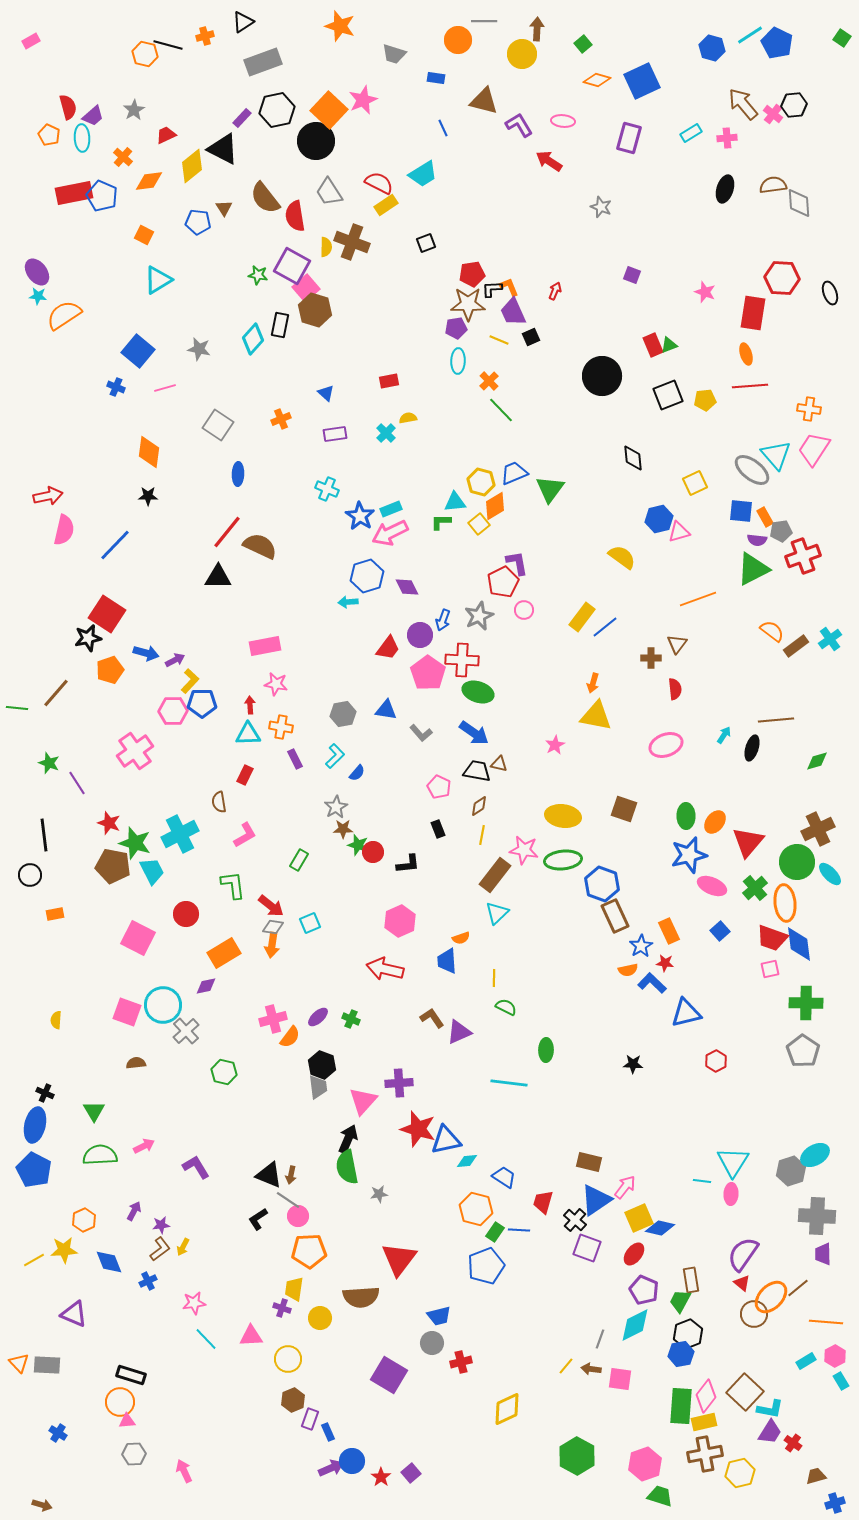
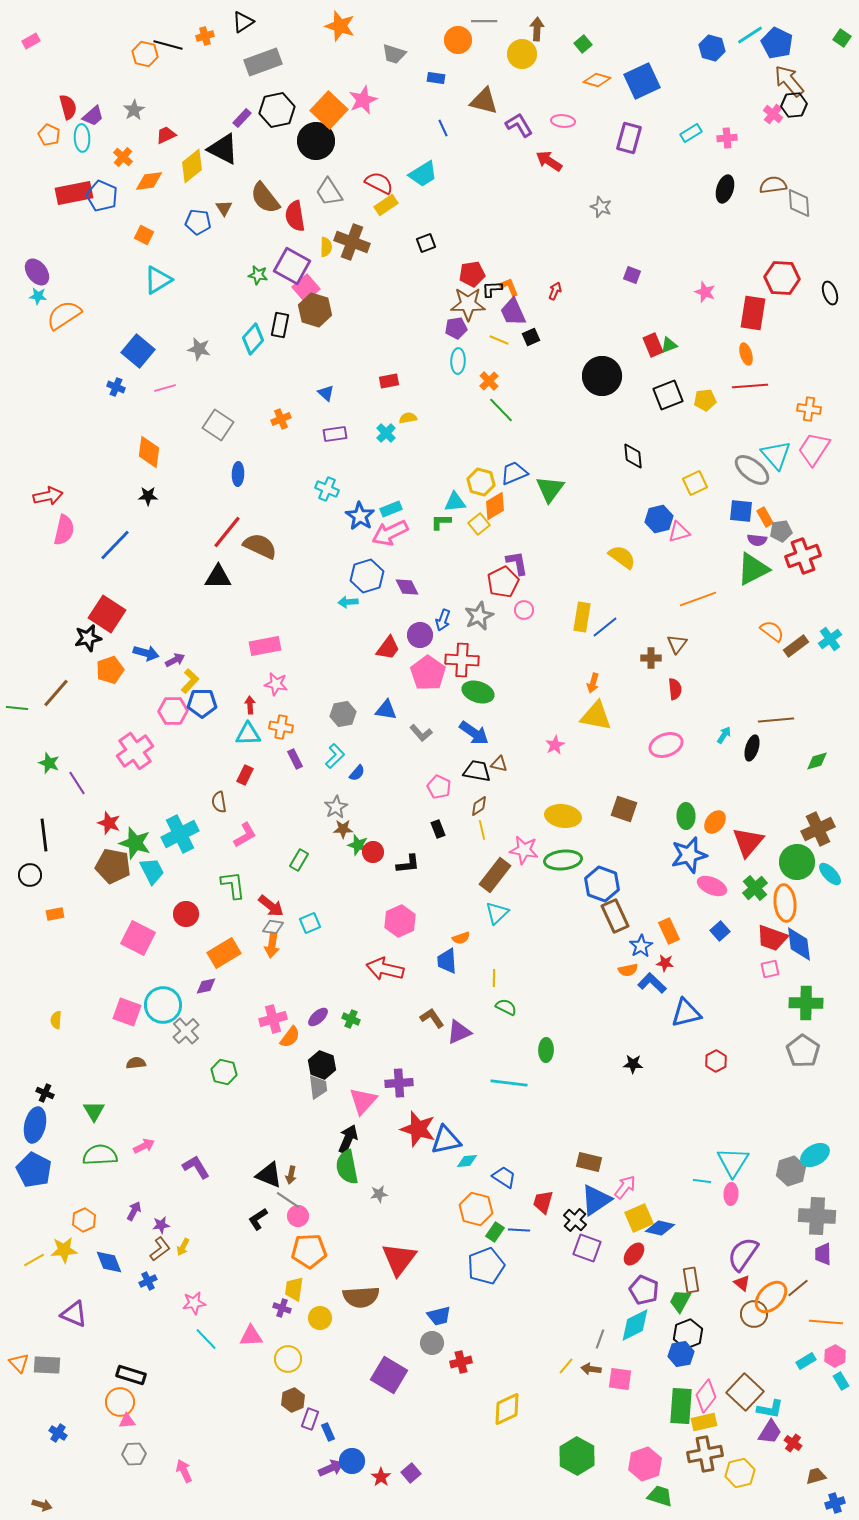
brown arrow at (743, 104): moved 46 px right, 23 px up
black diamond at (633, 458): moved 2 px up
yellow rectangle at (582, 617): rotated 28 degrees counterclockwise
yellow line at (482, 835): moved 5 px up; rotated 24 degrees counterclockwise
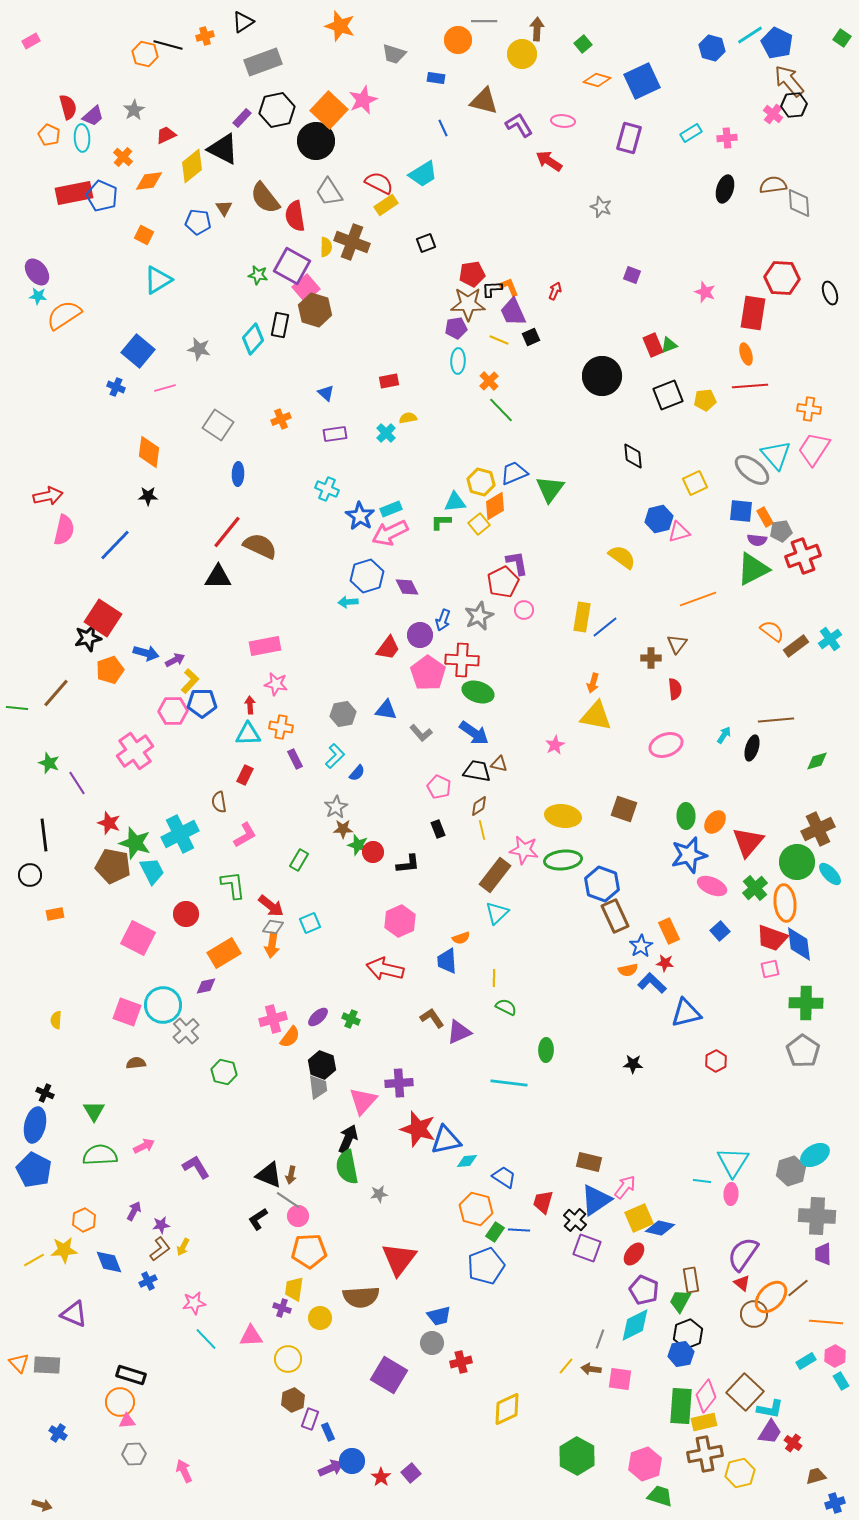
red square at (107, 614): moved 4 px left, 4 px down
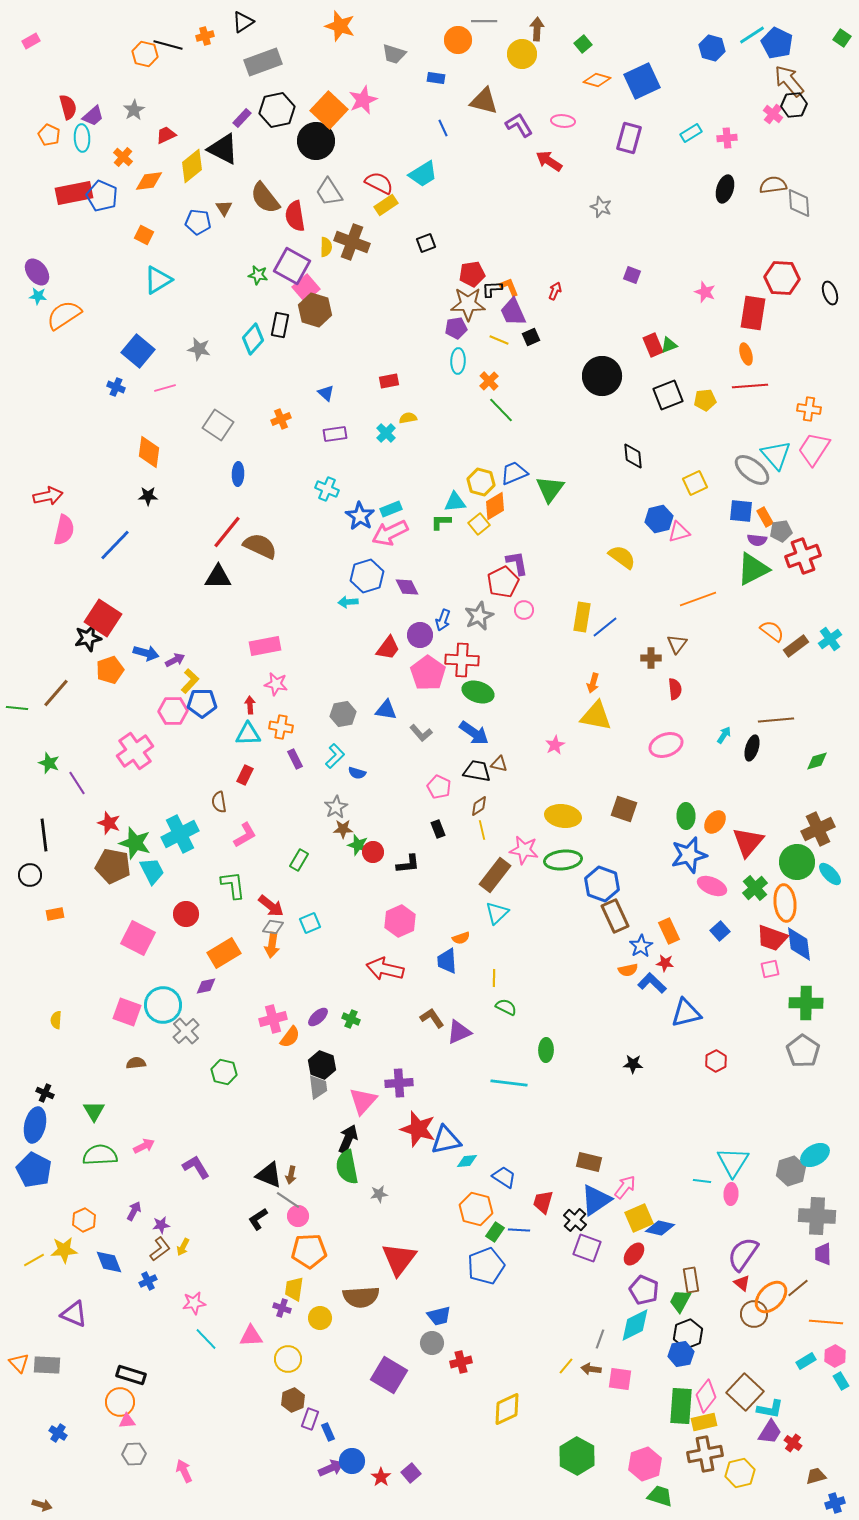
cyan line at (750, 35): moved 2 px right
blue semicircle at (357, 773): rotated 66 degrees clockwise
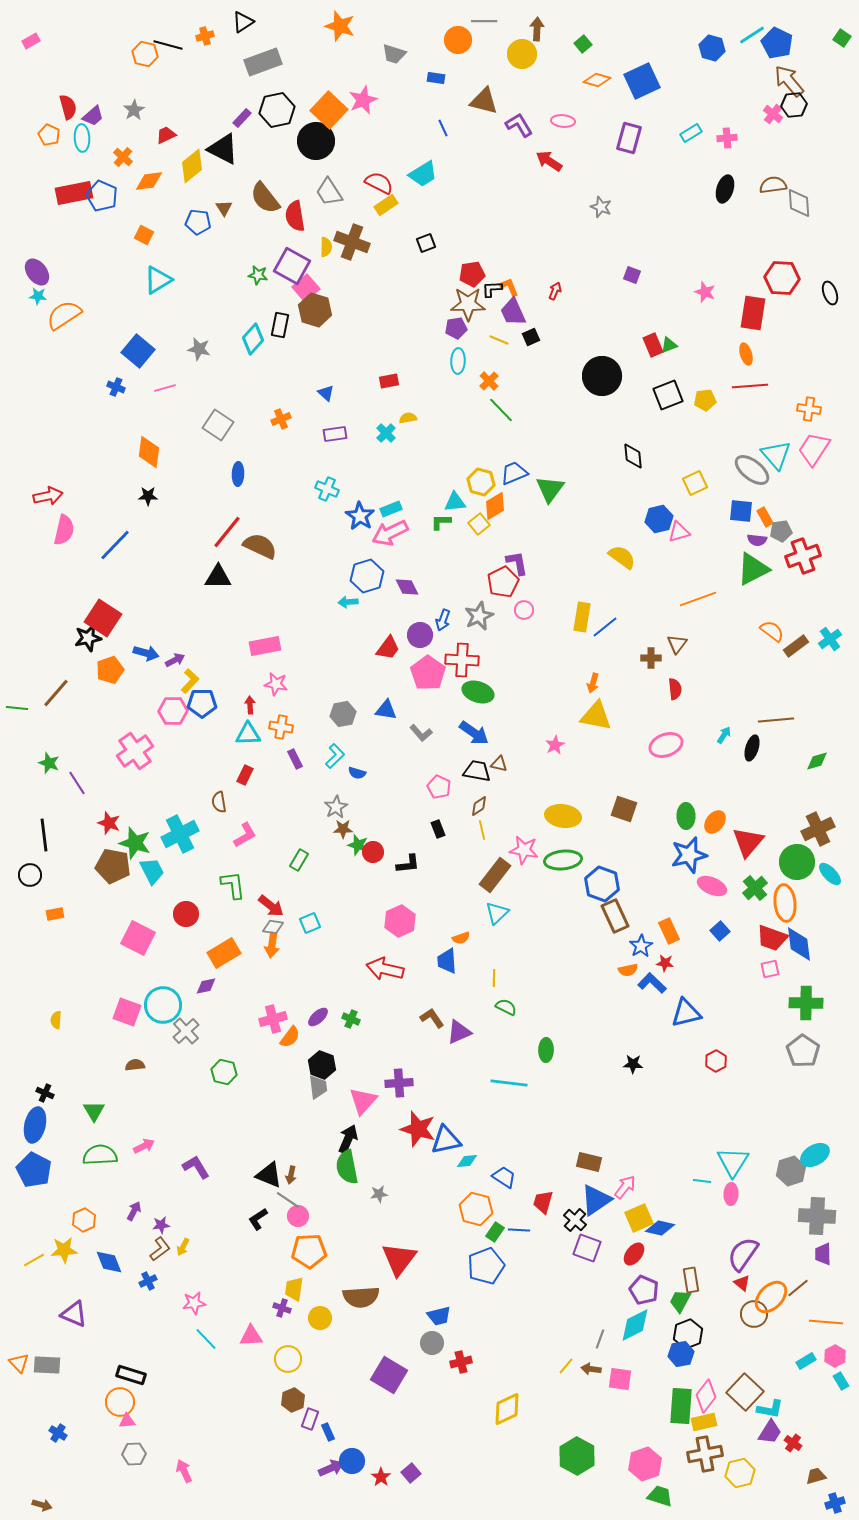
brown semicircle at (136, 1063): moved 1 px left, 2 px down
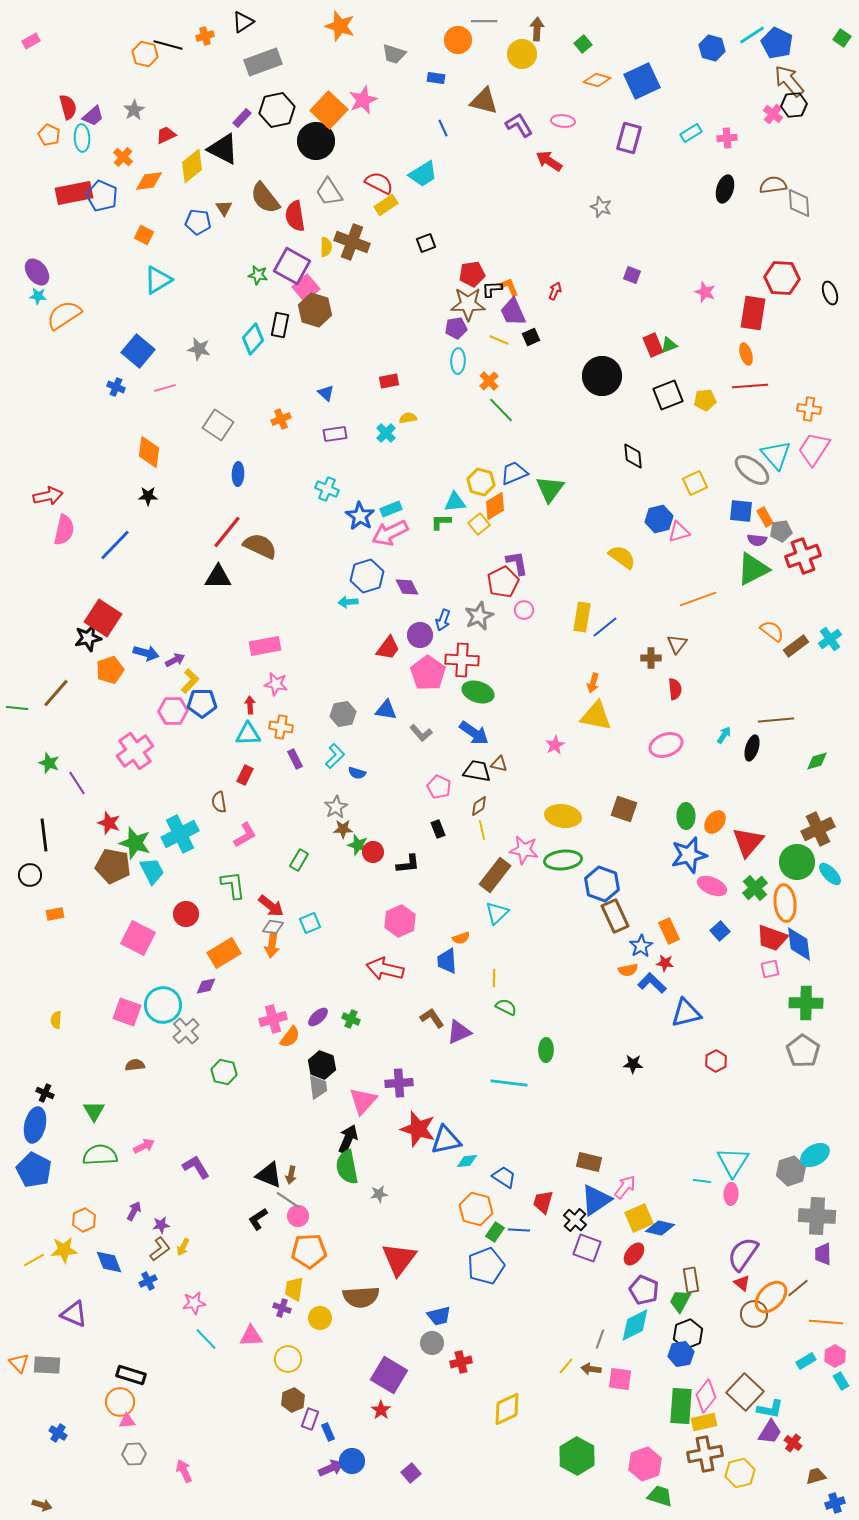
red star at (381, 1477): moved 67 px up
